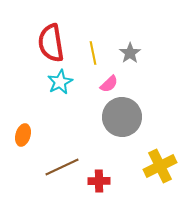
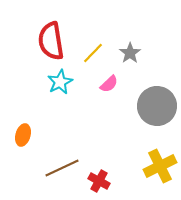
red semicircle: moved 2 px up
yellow line: rotated 55 degrees clockwise
gray circle: moved 35 px right, 11 px up
brown line: moved 1 px down
red cross: rotated 30 degrees clockwise
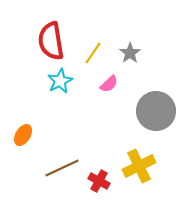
yellow line: rotated 10 degrees counterclockwise
cyan star: moved 1 px up
gray circle: moved 1 px left, 5 px down
orange ellipse: rotated 15 degrees clockwise
yellow cross: moved 21 px left
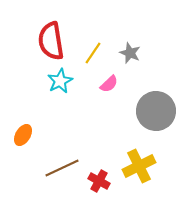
gray star: rotated 15 degrees counterclockwise
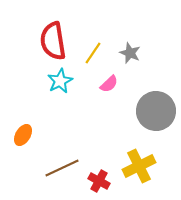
red semicircle: moved 2 px right
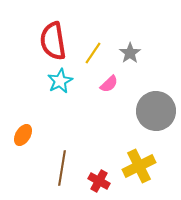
gray star: rotated 15 degrees clockwise
brown line: rotated 56 degrees counterclockwise
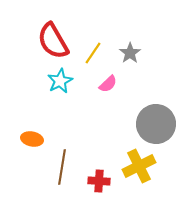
red semicircle: rotated 21 degrees counterclockwise
pink semicircle: moved 1 px left
gray circle: moved 13 px down
orange ellipse: moved 9 px right, 4 px down; rotated 70 degrees clockwise
brown line: moved 1 px up
red cross: rotated 25 degrees counterclockwise
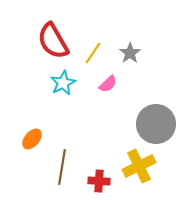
cyan star: moved 3 px right, 2 px down
orange ellipse: rotated 60 degrees counterclockwise
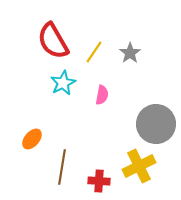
yellow line: moved 1 px right, 1 px up
pink semicircle: moved 6 px left, 11 px down; rotated 36 degrees counterclockwise
